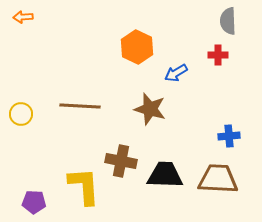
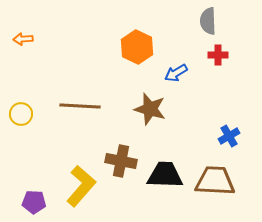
orange arrow: moved 22 px down
gray semicircle: moved 20 px left
blue cross: rotated 25 degrees counterclockwise
brown trapezoid: moved 3 px left, 2 px down
yellow L-shape: moved 3 px left; rotated 45 degrees clockwise
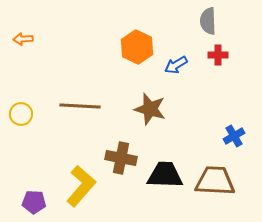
blue arrow: moved 8 px up
blue cross: moved 5 px right
brown cross: moved 3 px up
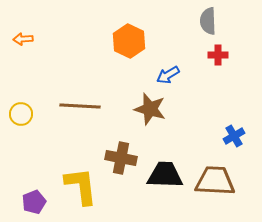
orange hexagon: moved 8 px left, 6 px up
blue arrow: moved 8 px left, 10 px down
yellow L-shape: rotated 48 degrees counterclockwise
purple pentagon: rotated 25 degrees counterclockwise
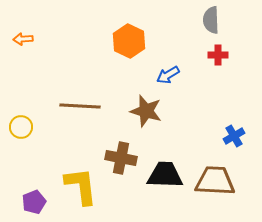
gray semicircle: moved 3 px right, 1 px up
brown star: moved 4 px left, 2 px down
yellow circle: moved 13 px down
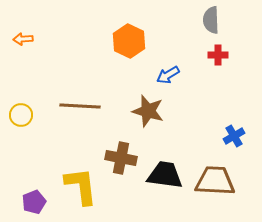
brown star: moved 2 px right
yellow circle: moved 12 px up
black trapezoid: rotated 6 degrees clockwise
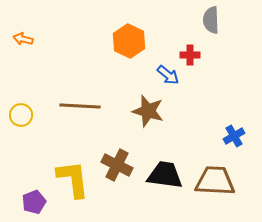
orange arrow: rotated 18 degrees clockwise
red cross: moved 28 px left
blue arrow: rotated 110 degrees counterclockwise
brown cross: moved 4 px left, 7 px down; rotated 16 degrees clockwise
yellow L-shape: moved 8 px left, 7 px up
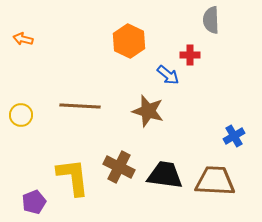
brown cross: moved 2 px right, 2 px down
yellow L-shape: moved 2 px up
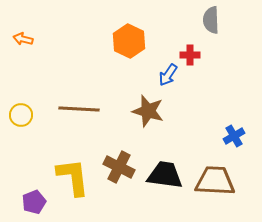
blue arrow: rotated 85 degrees clockwise
brown line: moved 1 px left, 3 px down
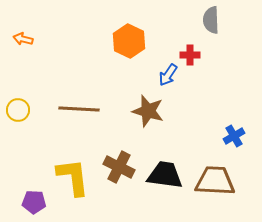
yellow circle: moved 3 px left, 5 px up
purple pentagon: rotated 25 degrees clockwise
